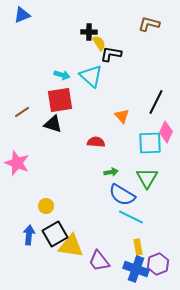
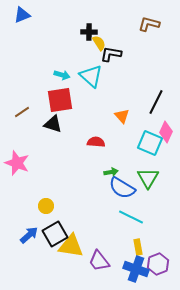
cyan square: rotated 25 degrees clockwise
green triangle: moved 1 px right
blue semicircle: moved 7 px up
blue arrow: rotated 42 degrees clockwise
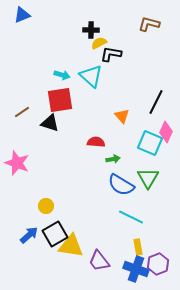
black cross: moved 2 px right, 2 px up
yellow semicircle: rotated 84 degrees counterclockwise
black triangle: moved 3 px left, 1 px up
green arrow: moved 2 px right, 13 px up
blue semicircle: moved 1 px left, 3 px up
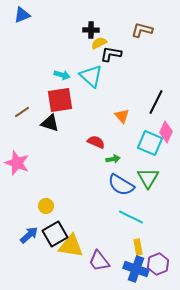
brown L-shape: moved 7 px left, 6 px down
red semicircle: rotated 18 degrees clockwise
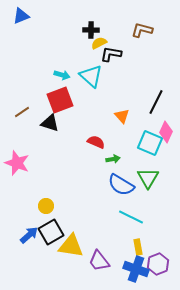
blue triangle: moved 1 px left, 1 px down
red square: rotated 12 degrees counterclockwise
black square: moved 4 px left, 2 px up
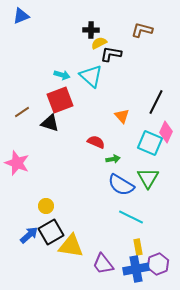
purple trapezoid: moved 4 px right, 3 px down
blue cross: rotated 30 degrees counterclockwise
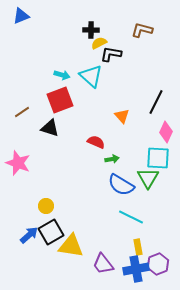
black triangle: moved 5 px down
cyan square: moved 8 px right, 15 px down; rotated 20 degrees counterclockwise
green arrow: moved 1 px left
pink star: moved 1 px right
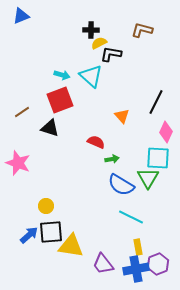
black square: rotated 25 degrees clockwise
